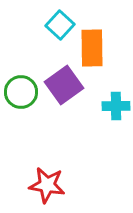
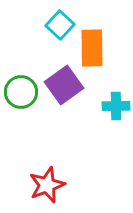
red star: rotated 30 degrees counterclockwise
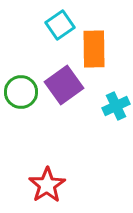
cyan square: rotated 12 degrees clockwise
orange rectangle: moved 2 px right, 1 px down
cyan cross: rotated 24 degrees counterclockwise
red star: rotated 12 degrees counterclockwise
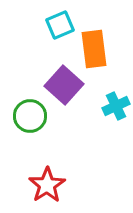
cyan square: rotated 12 degrees clockwise
orange rectangle: rotated 6 degrees counterclockwise
purple square: rotated 12 degrees counterclockwise
green circle: moved 9 px right, 24 px down
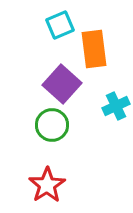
purple square: moved 2 px left, 1 px up
green circle: moved 22 px right, 9 px down
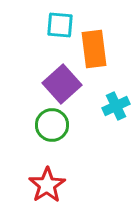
cyan square: rotated 28 degrees clockwise
purple square: rotated 6 degrees clockwise
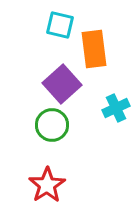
cyan square: rotated 8 degrees clockwise
cyan cross: moved 2 px down
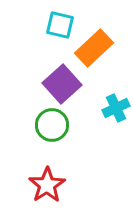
orange rectangle: moved 1 px up; rotated 54 degrees clockwise
